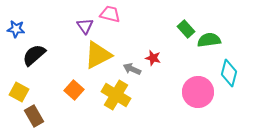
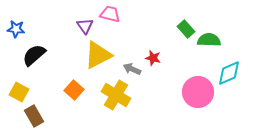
green semicircle: rotated 10 degrees clockwise
cyan diamond: rotated 52 degrees clockwise
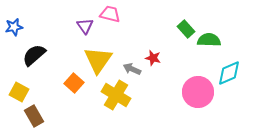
blue star: moved 2 px left, 2 px up; rotated 18 degrees counterclockwise
yellow triangle: moved 5 px down; rotated 28 degrees counterclockwise
orange square: moved 7 px up
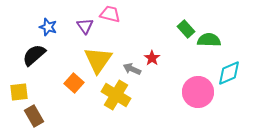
blue star: moved 34 px right; rotated 30 degrees clockwise
red star: moved 1 px left; rotated 21 degrees clockwise
yellow square: rotated 36 degrees counterclockwise
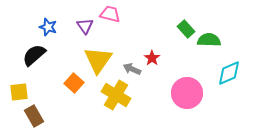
pink circle: moved 11 px left, 1 px down
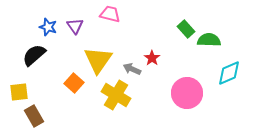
purple triangle: moved 10 px left
